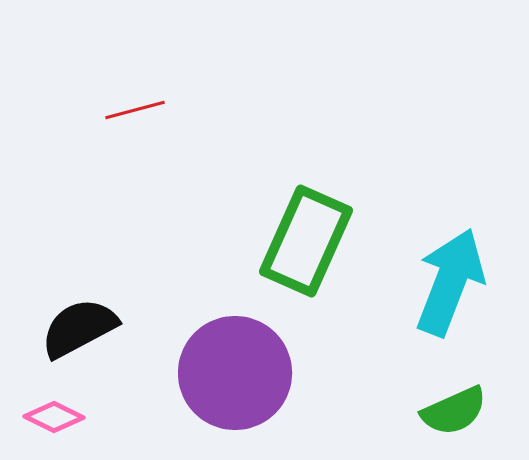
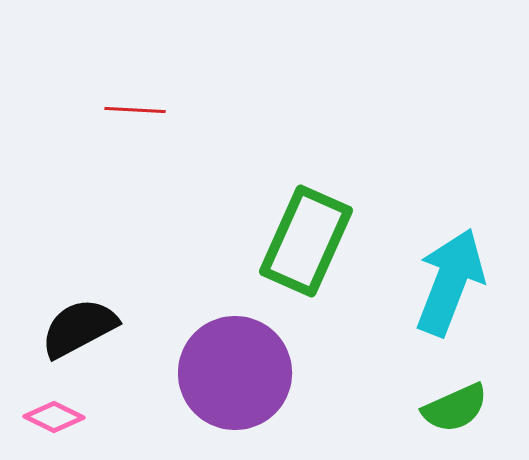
red line: rotated 18 degrees clockwise
green semicircle: moved 1 px right, 3 px up
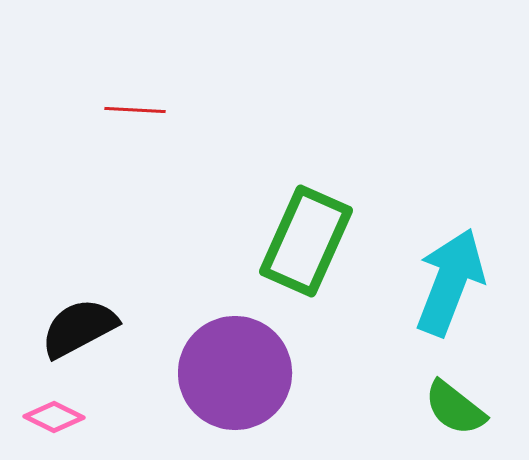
green semicircle: rotated 62 degrees clockwise
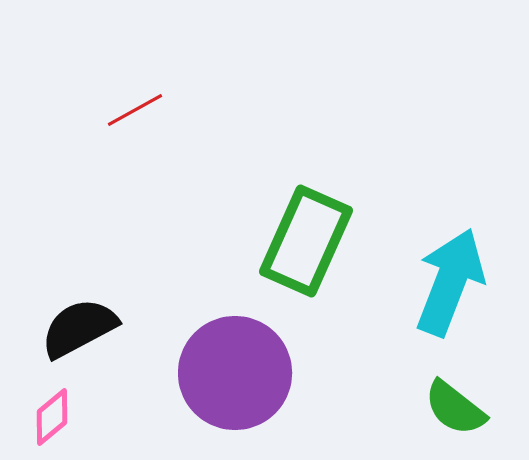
red line: rotated 32 degrees counterclockwise
pink diamond: moved 2 px left; rotated 66 degrees counterclockwise
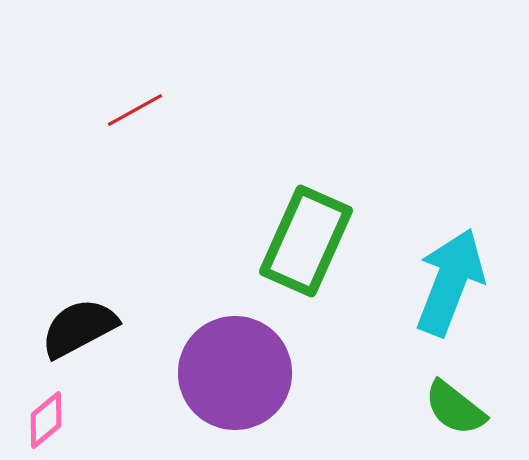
pink diamond: moved 6 px left, 3 px down
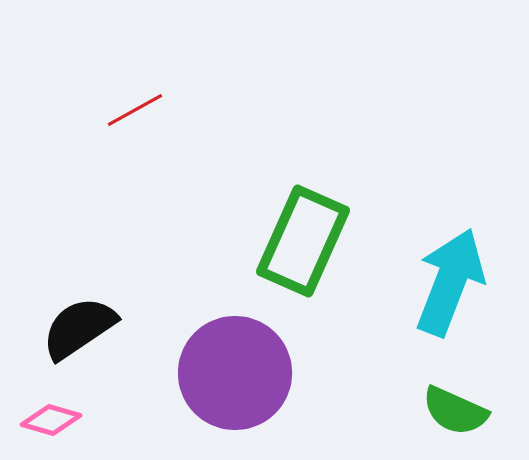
green rectangle: moved 3 px left
black semicircle: rotated 6 degrees counterclockwise
green semicircle: moved 3 px down; rotated 14 degrees counterclockwise
pink diamond: moved 5 px right; rotated 56 degrees clockwise
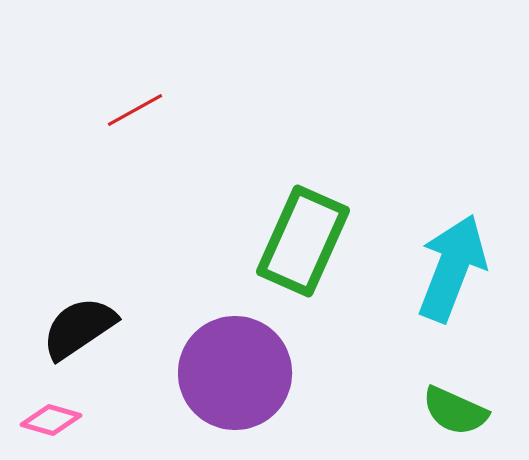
cyan arrow: moved 2 px right, 14 px up
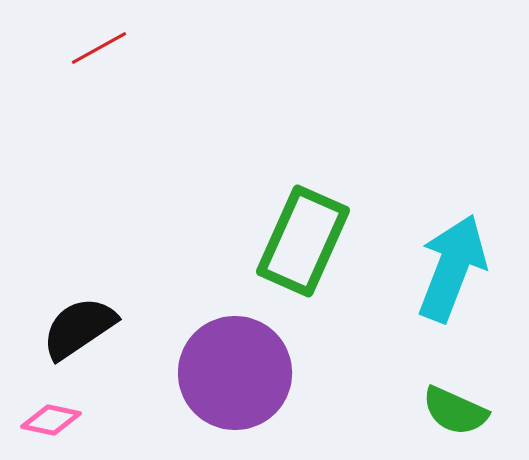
red line: moved 36 px left, 62 px up
pink diamond: rotated 4 degrees counterclockwise
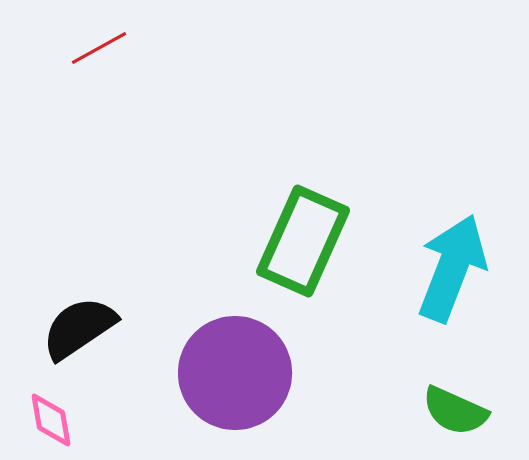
pink diamond: rotated 68 degrees clockwise
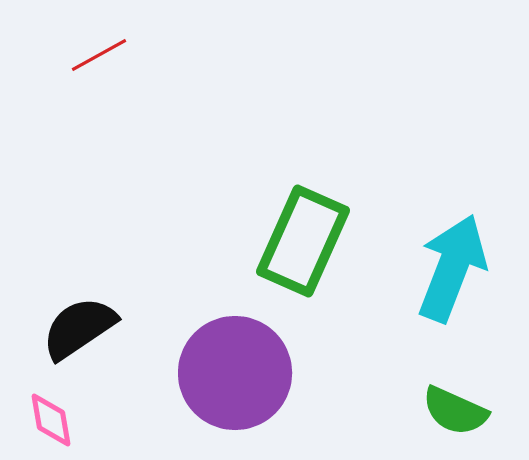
red line: moved 7 px down
